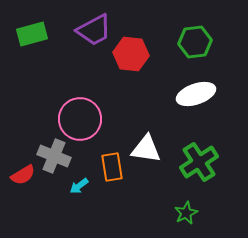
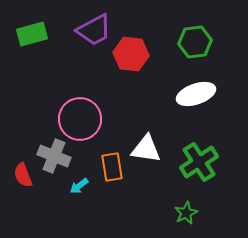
red semicircle: rotated 100 degrees clockwise
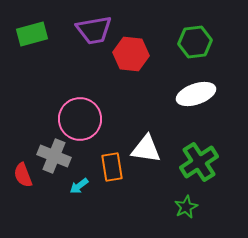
purple trapezoid: rotated 18 degrees clockwise
green star: moved 6 px up
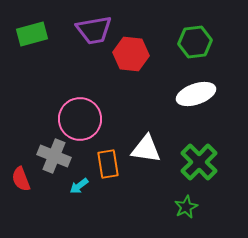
green cross: rotated 12 degrees counterclockwise
orange rectangle: moved 4 px left, 3 px up
red semicircle: moved 2 px left, 4 px down
